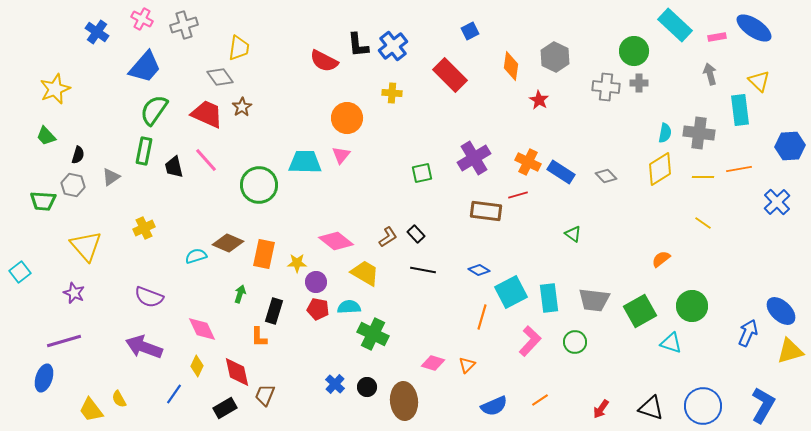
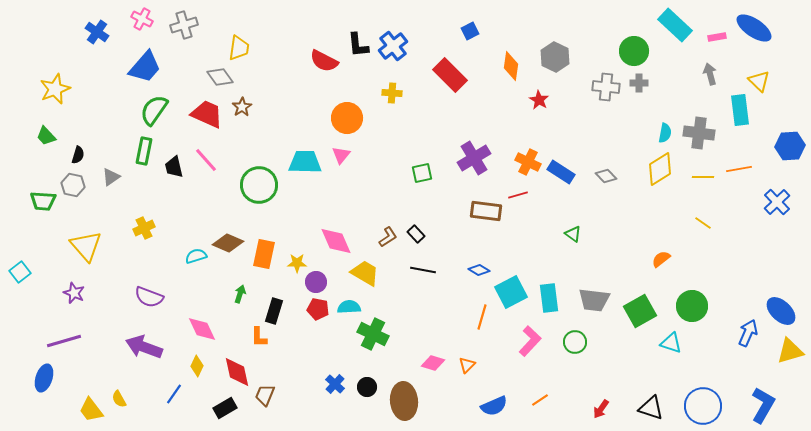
pink diamond at (336, 241): rotated 28 degrees clockwise
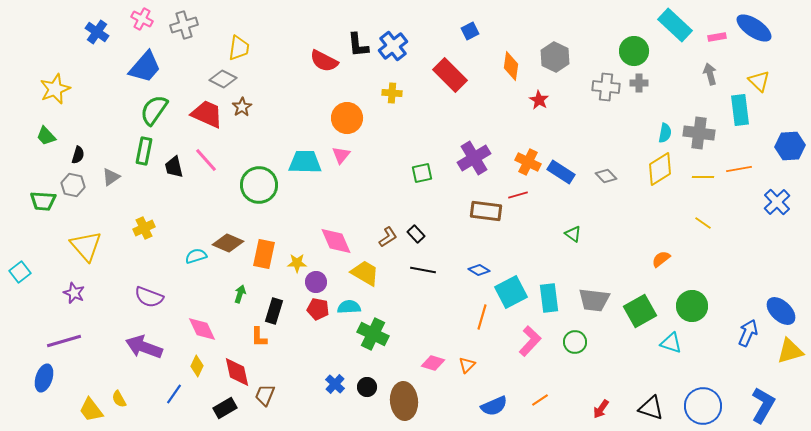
gray diamond at (220, 77): moved 3 px right, 2 px down; rotated 28 degrees counterclockwise
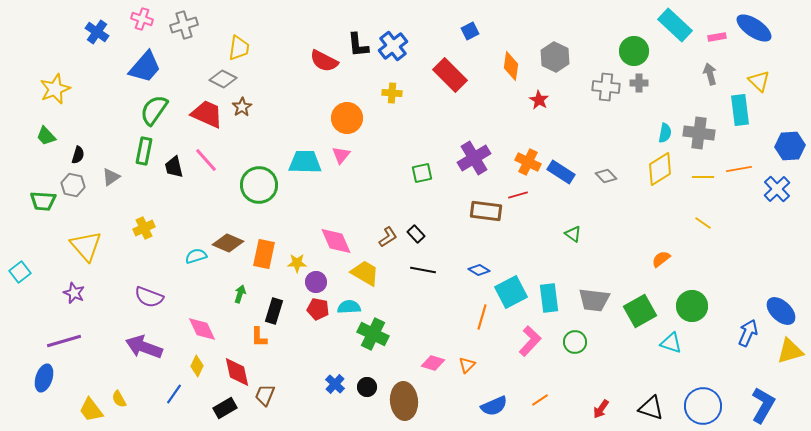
pink cross at (142, 19): rotated 10 degrees counterclockwise
blue cross at (777, 202): moved 13 px up
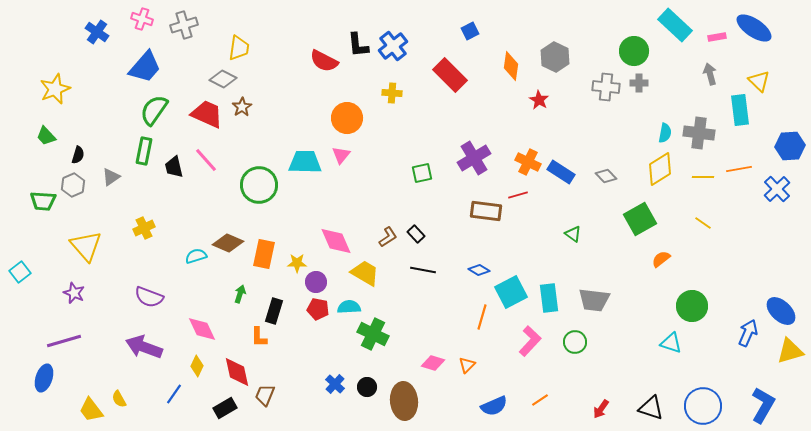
gray hexagon at (73, 185): rotated 25 degrees clockwise
green square at (640, 311): moved 92 px up
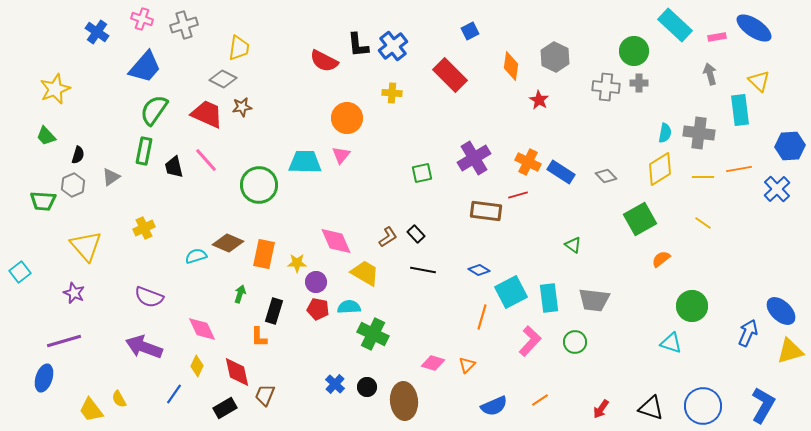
brown star at (242, 107): rotated 24 degrees clockwise
green triangle at (573, 234): moved 11 px down
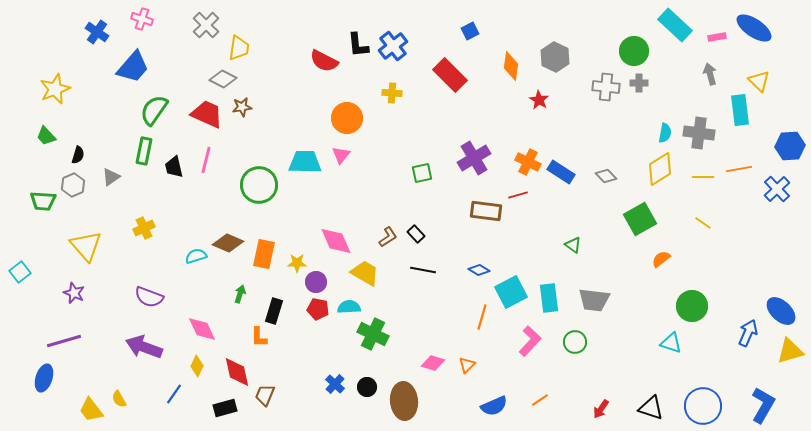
gray cross at (184, 25): moved 22 px right; rotated 28 degrees counterclockwise
blue trapezoid at (145, 67): moved 12 px left
pink line at (206, 160): rotated 56 degrees clockwise
black rectangle at (225, 408): rotated 15 degrees clockwise
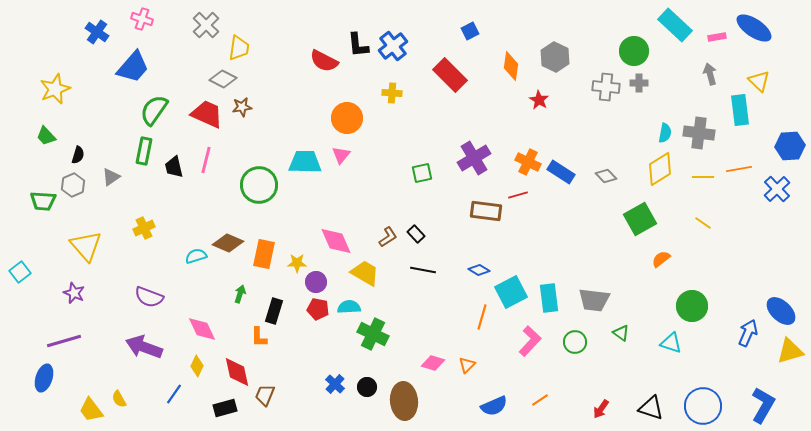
green triangle at (573, 245): moved 48 px right, 88 px down
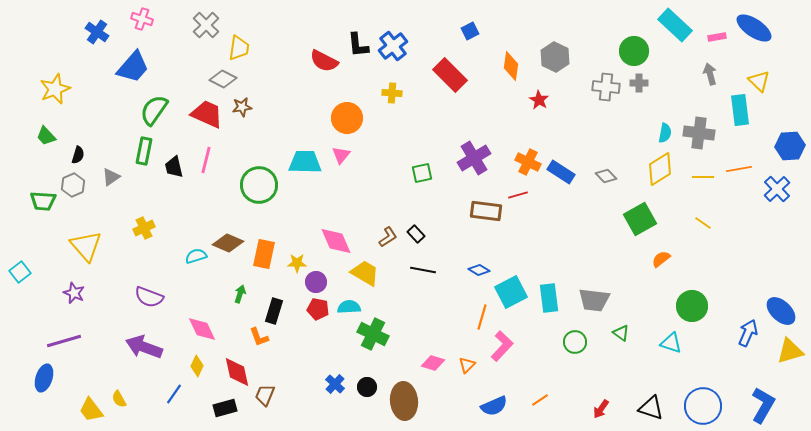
orange L-shape at (259, 337): rotated 20 degrees counterclockwise
pink L-shape at (530, 341): moved 28 px left, 5 px down
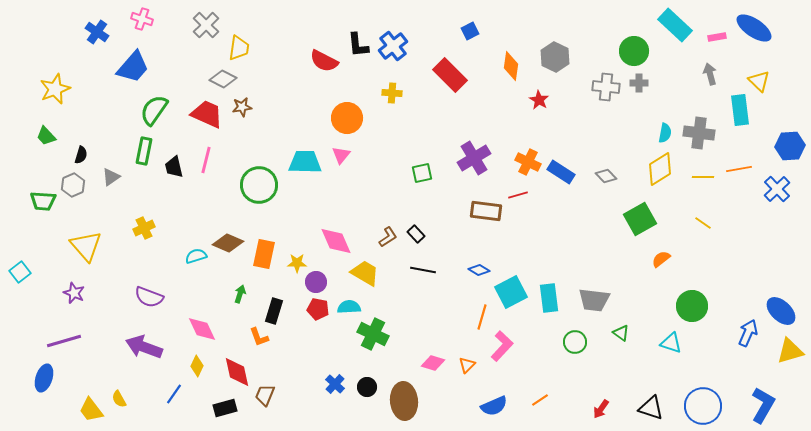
black semicircle at (78, 155): moved 3 px right
